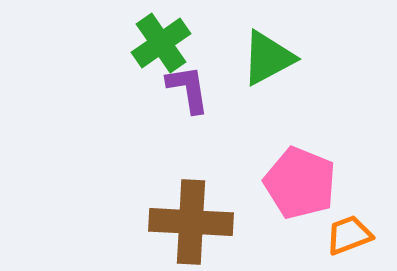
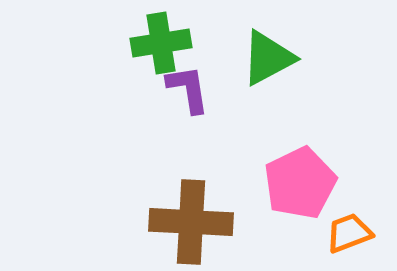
green cross: rotated 26 degrees clockwise
pink pentagon: rotated 24 degrees clockwise
orange trapezoid: moved 2 px up
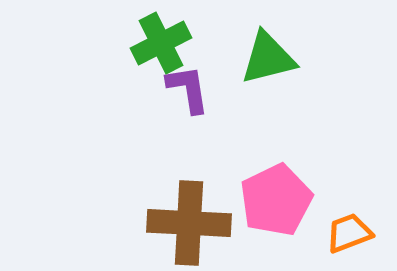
green cross: rotated 18 degrees counterclockwise
green triangle: rotated 14 degrees clockwise
pink pentagon: moved 24 px left, 17 px down
brown cross: moved 2 px left, 1 px down
